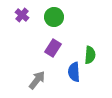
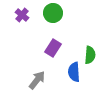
green circle: moved 1 px left, 4 px up
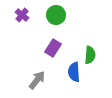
green circle: moved 3 px right, 2 px down
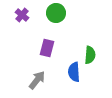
green circle: moved 2 px up
purple rectangle: moved 6 px left; rotated 18 degrees counterclockwise
